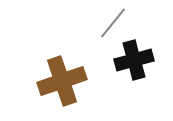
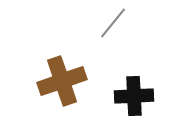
black cross: moved 36 px down; rotated 12 degrees clockwise
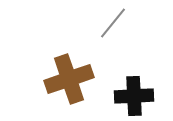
brown cross: moved 7 px right, 2 px up
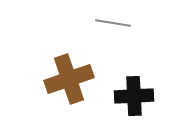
gray line: rotated 60 degrees clockwise
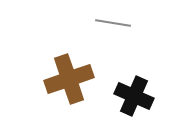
black cross: rotated 27 degrees clockwise
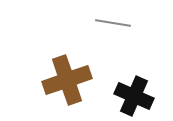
brown cross: moved 2 px left, 1 px down
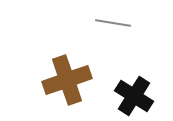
black cross: rotated 9 degrees clockwise
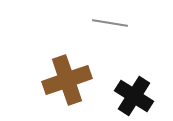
gray line: moved 3 px left
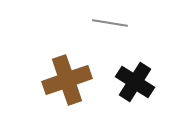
black cross: moved 1 px right, 14 px up
